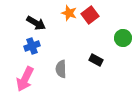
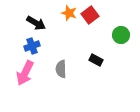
green circle: moved 2 px left, 3 px up
pink arrow: moved 6 px up
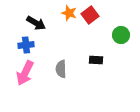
blue cross: moved 6 px left, 1 px up; rotated 14 degrees clockwise
black rectangle: rotated 24 degrees counterclockwise
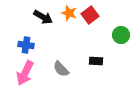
black arrow: moved 7 px right, 6 px up
blue cross: rotated 14 degrees clockwise
black rectangle: moved 1 px down
gray semicircle: rotated 42 degrees counterclockwise
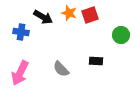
red square: rotated 18 degrees clockwise
blue cross: moved 5 px left, 13 px up
pink arrow: moved 5 px left
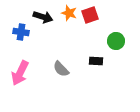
black arrow: rotated 12 degrees counterclockwise
green circle: moved 5 px left, 6 px down
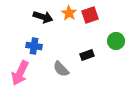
orange star: rotated 14 degrees clockwise
blue cross: moved 13 px right, 14 px down
black rectangle: moved 9 px left, 6 px up; rotated 24 degrees counterclockwise
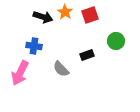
orange star: moved 4 px left, 1 px up
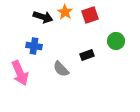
pink arrow: rotated 50 degrees counterclockwise
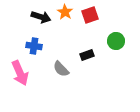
black arrow: moved 2 px left
